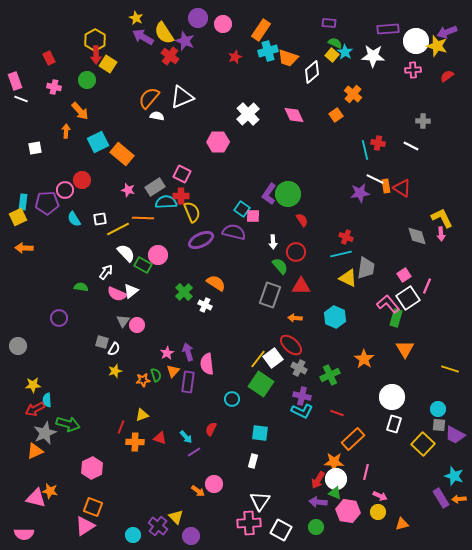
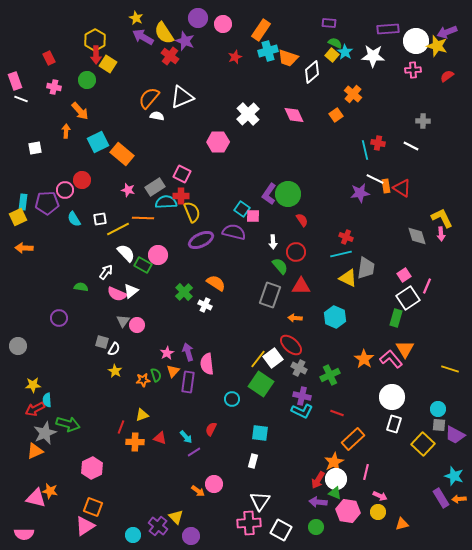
pink L-shape at (388, 304): moved 3 px right, 55 px down
yellow star at (115, 371): rotated 24 degrees counterclockwise
orange star at (334, 462): rotated 30 degrees counterclockwise
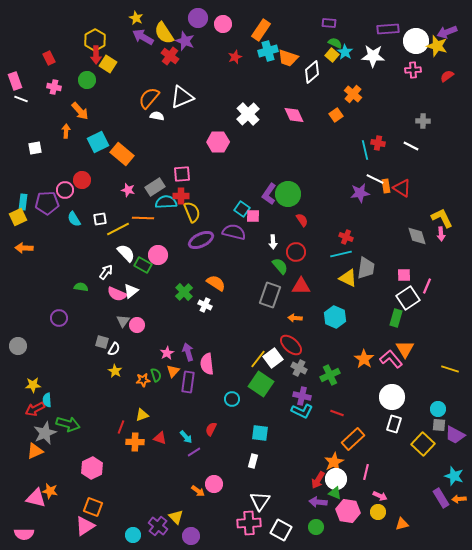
pink square at (182, 174): rotated 30 degrees counterclockwise
pink square at (404, 275): rotated 32 degrees clockwise
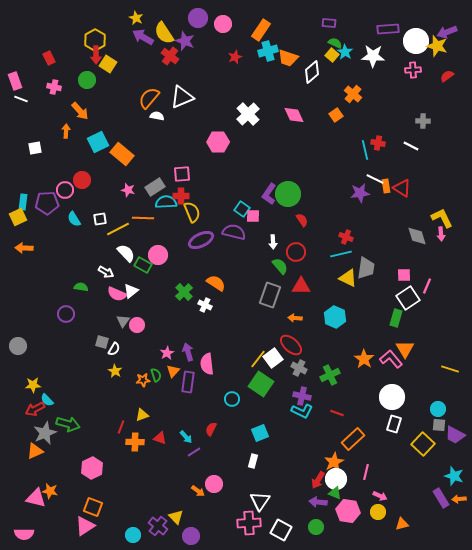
white arrow at (106, 272): rotated 84 degrees clockwise
purple circle at (59, 318): moved 7 px right, 4 px up
cyan semicircle at (47, 400): rotated 40 degrees counterclockwise
cyan square at (260, 433): rotated 30 degrees counterclockwise
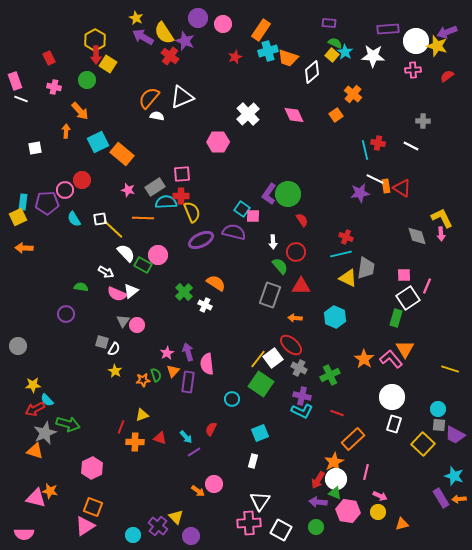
yellow line at (118, 229): moved 5 px left; rotated 70 degrees clockwise
orange triangle at (35, 451): rotated 42 degrees clockwise
